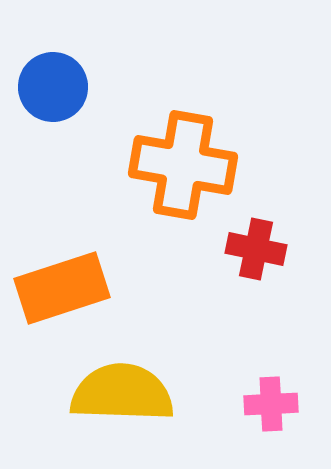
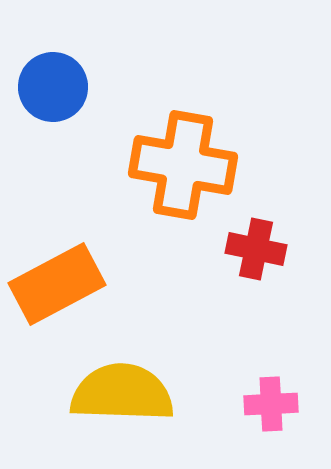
orange rectangle: moved 5 px left, 4 px up; rotated 10 degrees counterclockwise
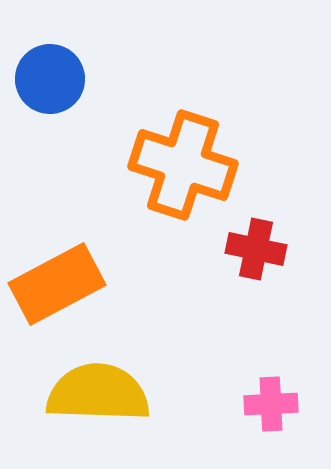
blue circle: moved 3 px left, 8 px up
orange cross: rotated 8 degrees clockwise
yellow semicircle: moved 24 px left
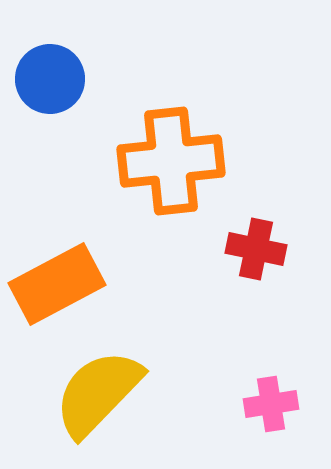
orange cross: moved 12 px left, 4 px up; rotated 24 degrees counterclockwise
yellow semicircle: rotated 48 degrees counterclockwise
pink cross: rotated 6 degrees counterclockwise
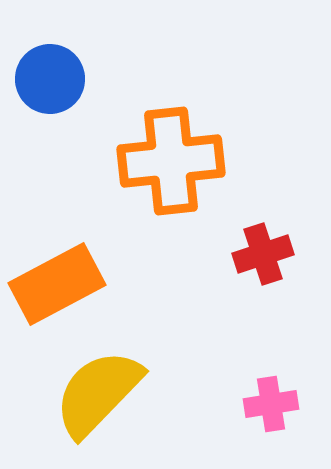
red cross: moved 7 px right, 5 px down; rotated 30 degrees counterclockwise
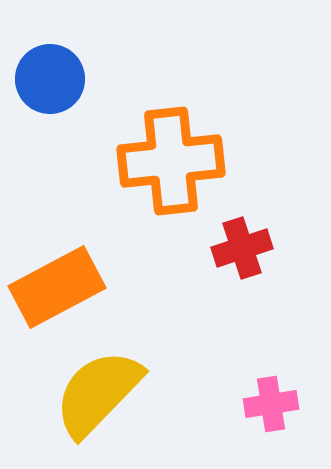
red cross: moved 21 px left, 6 px up
orange rectangle: moved 3 px down
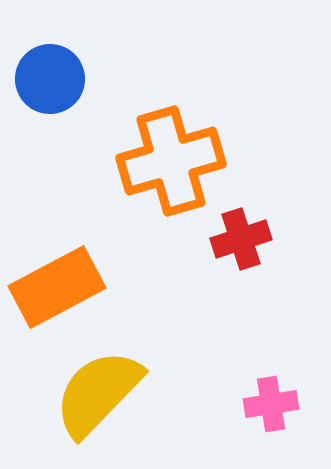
orange cross: rotated 10 degrees counterclockwise
red cross: moved 1 px left, 9 px up
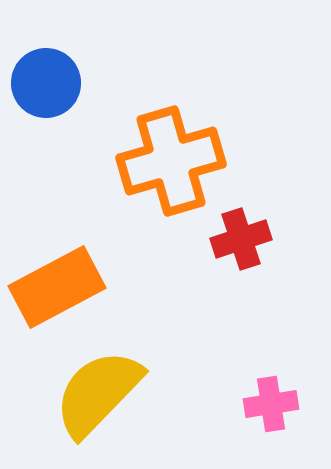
blue circle: moved 4 px left, 4 px down
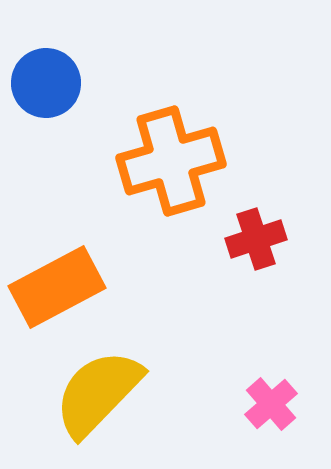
red cross: moved 15 px right
pink cross: rotated 32 degrees counterclockwise
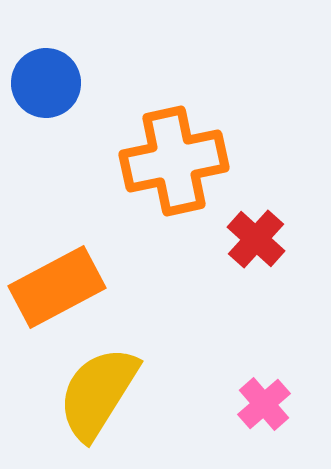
orange cross: moved 3 px right; rotated 4 degrees clockwise
red cross: rotated 30 degrees counterclockwise
yellow semicircle: rotated 12 degrees counterclockwise
pink cross: moved 7 px left
